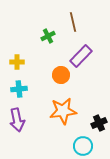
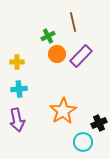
orange circle: moved 4 px left, 21 px up
orange star: rotated 24 degrees counterclockwise
cyan circle: moved 4 px up
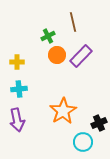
orange circle: moved 1 px down
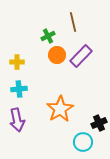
orange star: moved 3 px left, 2 px up
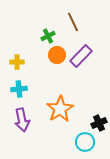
brown line: rotated 12 degrees counterclockwise
purple arrow: moved 5 px right
cyan circle: moved 2 px right
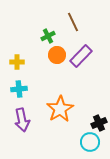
cyan circle: moved 5 px right
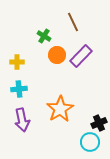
green cross: moved 4 px left; rotated 32 degrees counterclockwise
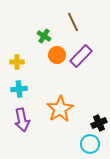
cyan circle: moved 2 px down
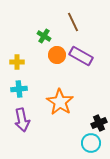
purple rectangle: rotated 75 degrees clockwise
orange star: moved 7 px up; rotated 8 degrees counterclockwise
cyan circle: moved 1 px right, 1 px up
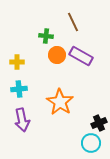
green cross: moved 2 px right; rotated 24 degrees counterclockwise
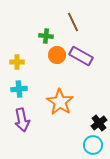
black cross: rotated 14 degrees counterclockwise
cyan circle: moved 2 px right, 2 px down
